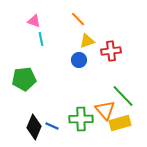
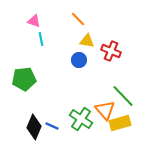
yellow triangle: rotated 28 degrees clockwise
red cross: rotated 30 degrees clockwise
green cross: rotated 35 degrees clockwise
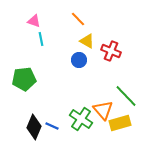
yellow triangle: rotated 21 degrees clockwise
green line: moved 3 px right
orange triangle: moved 2 px left
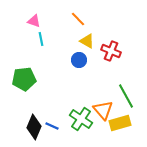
green line: rotated 15 degrees clockwise
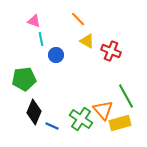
blue circle: moved 23 px left, 5 px up
black diamond: moved 15 px up
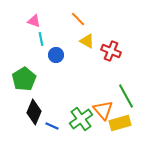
green pentagon: rotated 25 degrees counterclockwise
green cross: rotated 20 degrees clockwise
